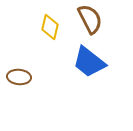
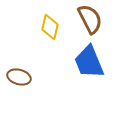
blue trapezoid: rotated 30 degrees clockwise
brown ellipse: rotated 10 degrees clockwise
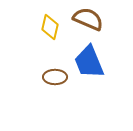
brown semicircle: moved 2 px left; rotated 40 degrees counterclockwise
brown ellipse: moved 36 px right; rotated 15 degrees counterclockwise
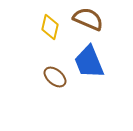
brown ellipse: rotated 40 degrees clockwise
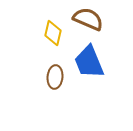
yellow diamond: moved 3 px right, 6 px down
brown ellipse: rotated 55 degrees clockwise
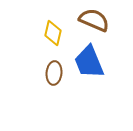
brown semicircle: moved 6 px right, 1 px down
brown ellipse: moved 1 px left, 4 px up
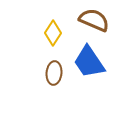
yellow diamond: rotated 20 degrees clockwise
blue trapezoid: rotated 12 degrees counterclockwise
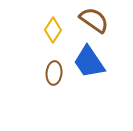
brown semicircle: rotated 12 degrees clockwise
yellow diamond: moved 3 px up
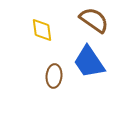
yellow diamond: moved 11 px left; rotated 40 degrees counterclockwise
brown ellipse: moved 3 px down
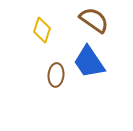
yellow diamond: rotated 25 degrees clockwise
brown ellipse: moved 2 px right, 1 px up
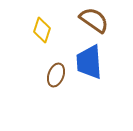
blue trapezoid: rotated 30 degrees clockwise
brown ellipse: rotated 15 degrees clockwise
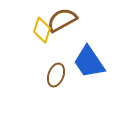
brown semicircle: moved 32 px left; rotated 64 degrees counterclockwise
blue trapezoid: rotated 30 degrees counterclockwise
